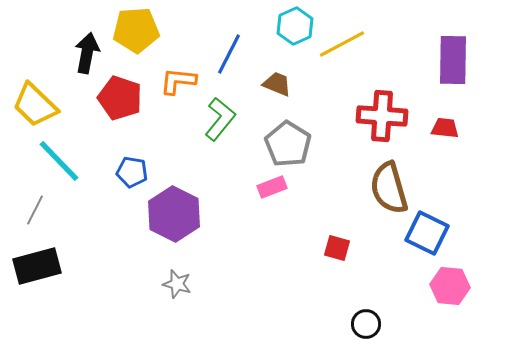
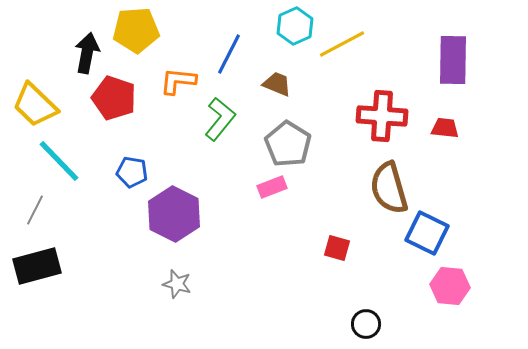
red pentagon: moved 6 px left
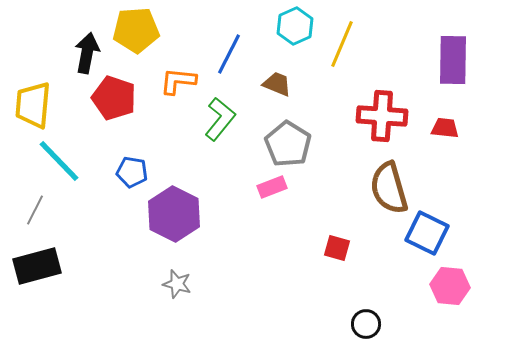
yellow line: rotated 39 degrees counterclockwise
yellow trapezoid: moved 2 px left; rotated 51 degrees clockwise
